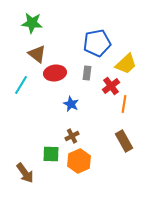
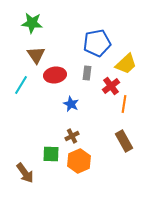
brown triangle: moved 1 px left, 1 px down; rotated 18 degrees clockwise
red ellipse: moved 2 px down
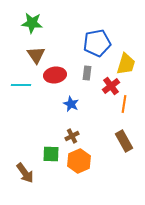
yellow trapezoid: rotated 30 degrees counterclockwise
cyan line: rotated 60 degrees clockwise
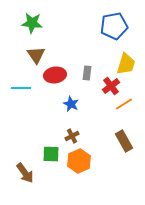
blue pentagon: moved 17 px right, 17 px up
cyan line: moved 3 px down
orange line: rotated 48 degrees clockwise
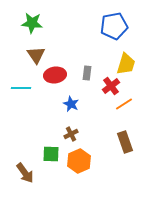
brown cross: moved 1 px left, 2 px up
brown rectangle: moved 1 px right, 1 px down; rotated 10 degrees clockwise
